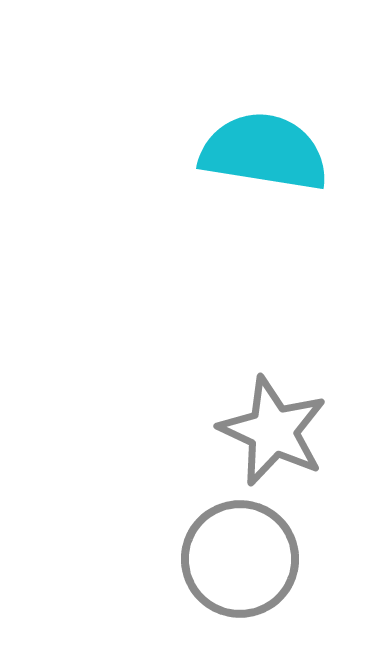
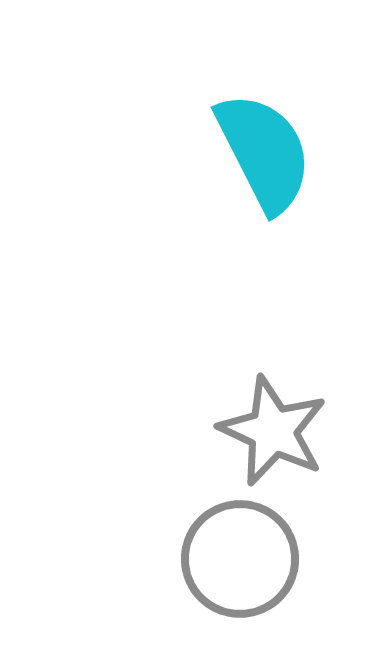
cyan semicircle: rotated 54 degrees clockwise
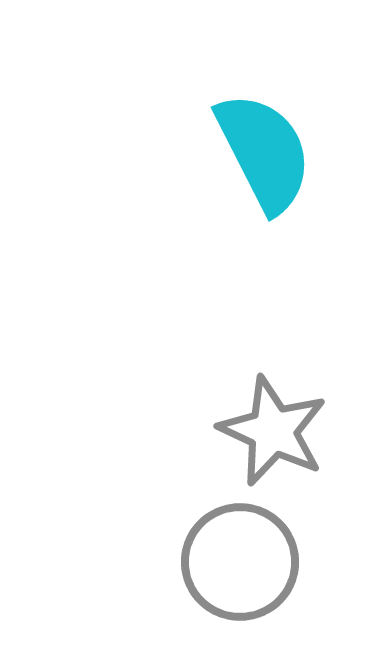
gray circle: moved 3 px down
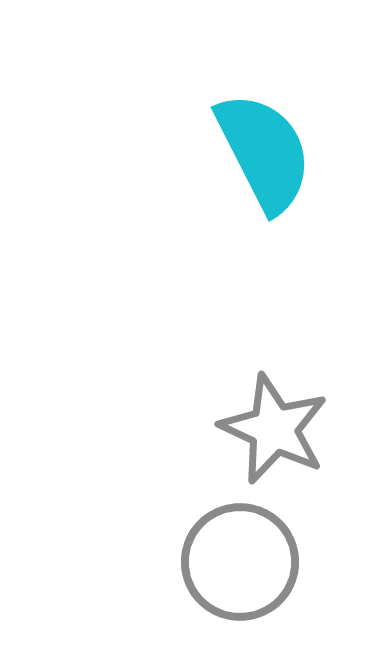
gray star: moved 1 px right, 2 px up
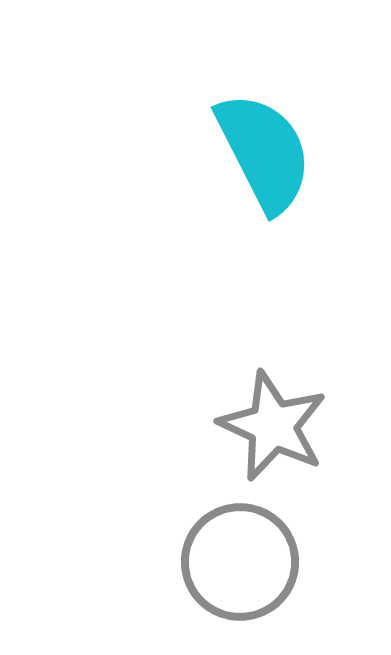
gray star: moved 1 px left, 3 px up
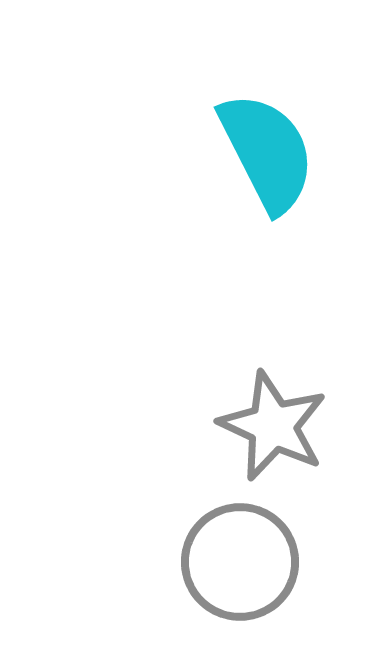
cyan semicircle: moved 3 px right
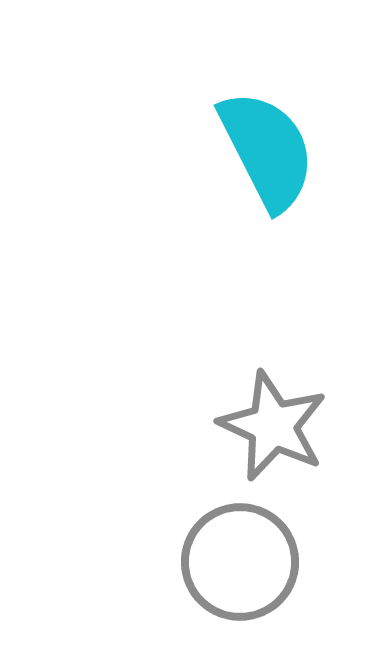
cyan semicircle: moved 2 px up
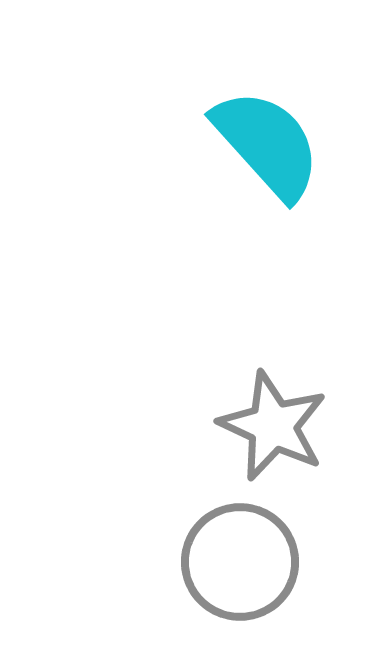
cyan semicircle: moved 6 px up; rotated 15 degrees counterclockwise
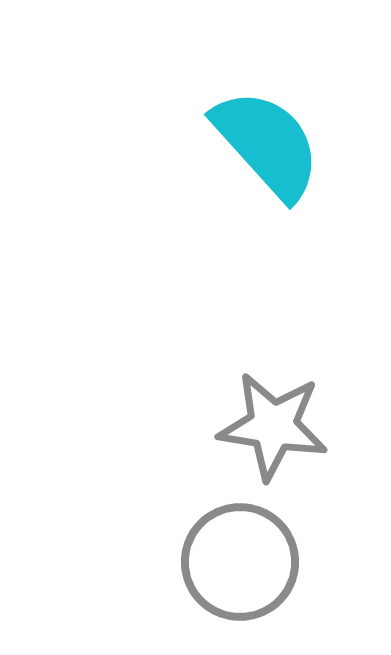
gray star: rotated 16 degrees counterclockwise
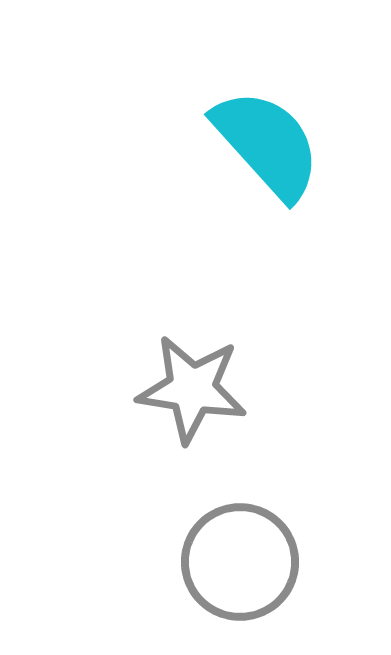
gray star: moved 81 px left, 37 px up
